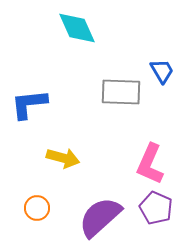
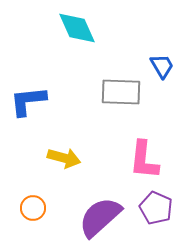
blue trapezoid: moved 5 px up
blue L-shape: moved 1 px left, 3 px up
yellow arrow: moved 1 px right
pink L-shape: moved 6 px left, 4 px up; rotated 18 degrees counterclockwise
orange circle: moved 4 px left
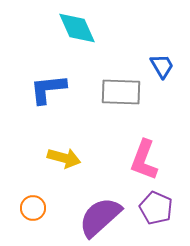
blue L-shape: moved 20 px right, 12 px up
pink L-shape: rotated 15 degrees clockwise
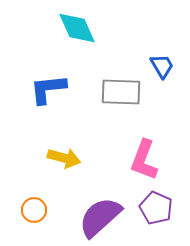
orange circle: moved 1 px right, 2 px down
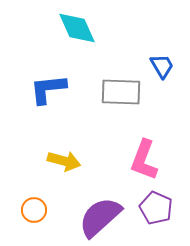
yellow arrow: moved 3 px down
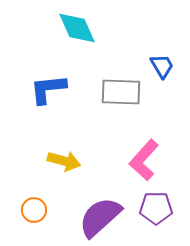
pink L-shape: rotated 21 degrees clockwise
purple pentagon: rotated 24 degrees counterclockwise
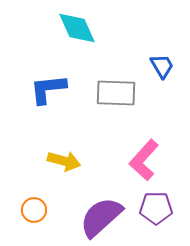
gray rectangle: moved 5 px left, 1 px down
purple semicircle: moved 1 px right
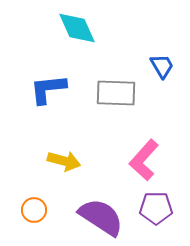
purple semicircle: rotated 75 degrees clockwise
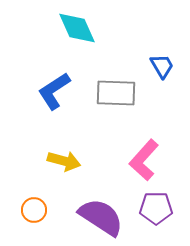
blue L-shape: moved 6 px right, 2 px down; rotated 27 degrees counterclockwise
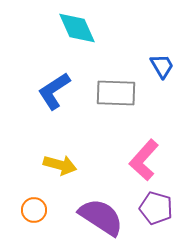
yellow arrow: moved 4 px left, 4 px down
purple pentagon: rotated 16 degrees clockwise
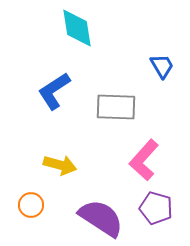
cyan diamond: rotated 15 degrees clockwise
gray rectangle: moved 14 px down
orange circle: moved 3 px left, 5 px up
purple semicircle: moved 1 px down
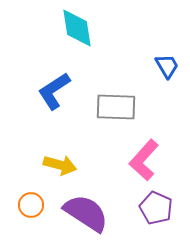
blue trapezoid: moved 5 px right
purple pentagon: rotated 8 degrees clockwise
purple semicircle: moved 15 px left, 5 px up
